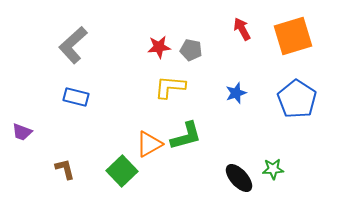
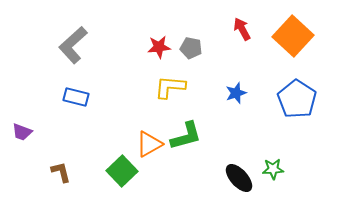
orange square: rotated 30 degrees counterclockwise
gray pentagon: moved 2 px up
brown L-shape: moved 4 px left, 3 px down
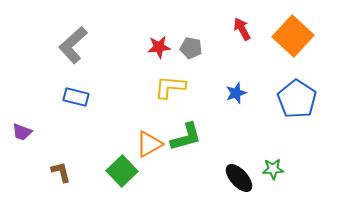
green L-shape: moved 1 px down
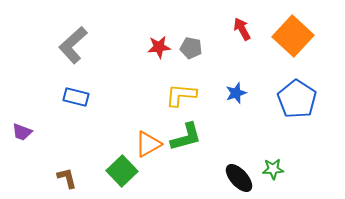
yellow L-shape: moved 11 px right, 8 px down
orange triangle: moved 1 px left
brown L-shape: moved 6 px right, 6 px down
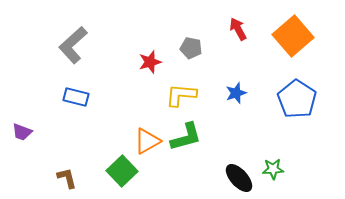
red arrow: moved 4 px left
orange square: rotated 6 degrees clockwise
red star: moved 9 px left, 15 px down; rotated 10 degrees counterclockwise
orange triangle: moved 1 px left, 3 px up
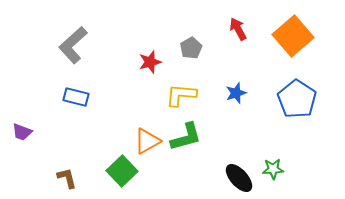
gray pentagon: rotated 30 degrees clockwise
